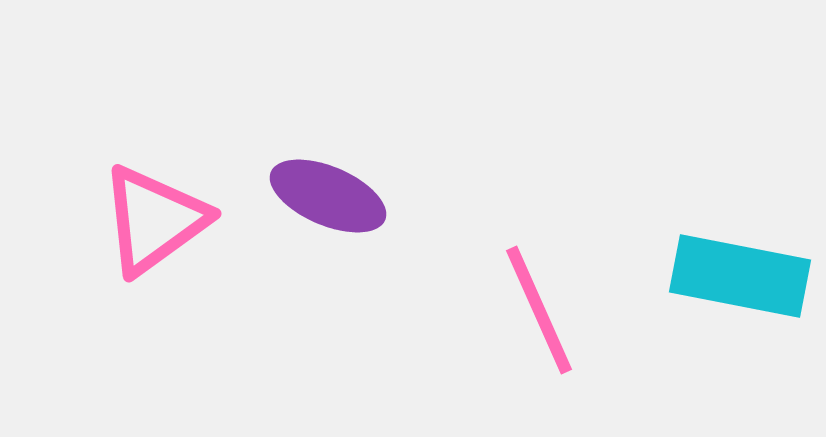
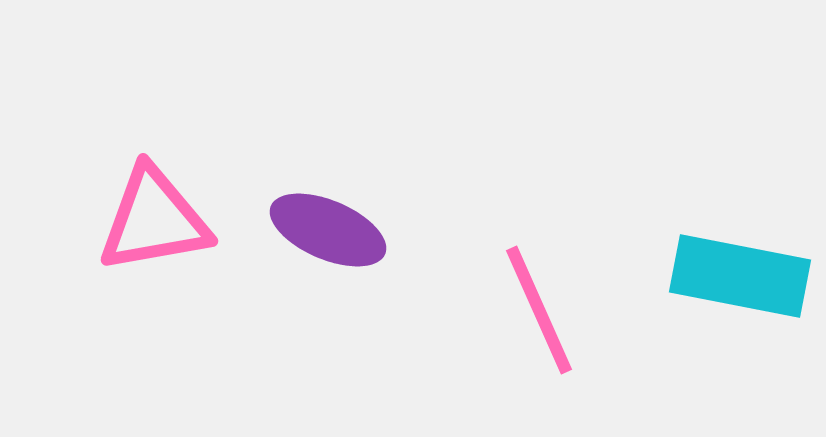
purple ellipse: moved 34 px down
pink triangle: rotated 26 degrees clockwise
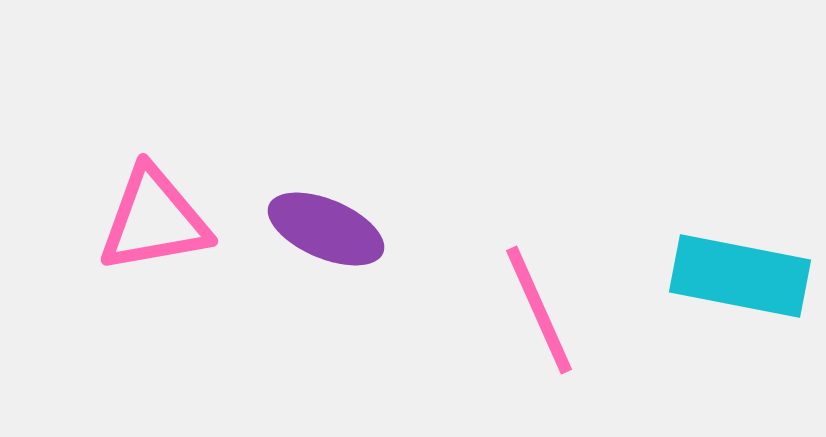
purple ellipse: moved 2 px left, 1 px up
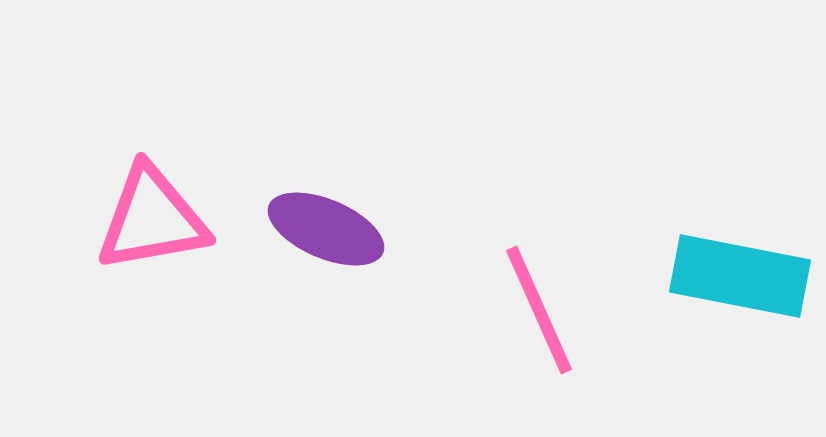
pink triangle: moved 2 px left, 1 px up
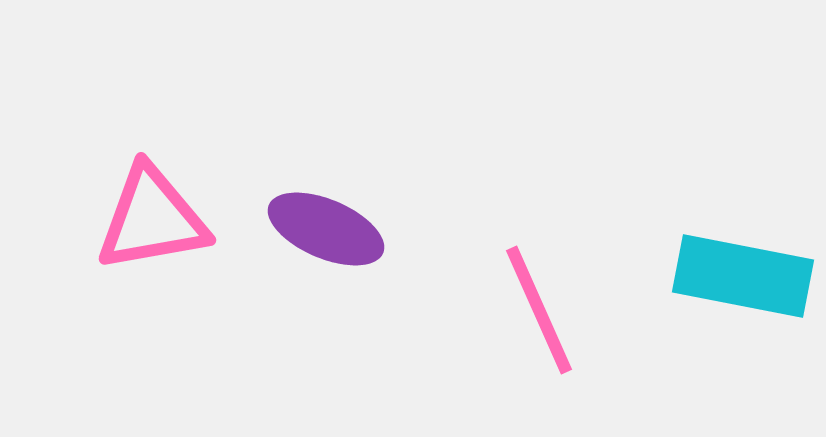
cyan rectangle: moved 3 px right
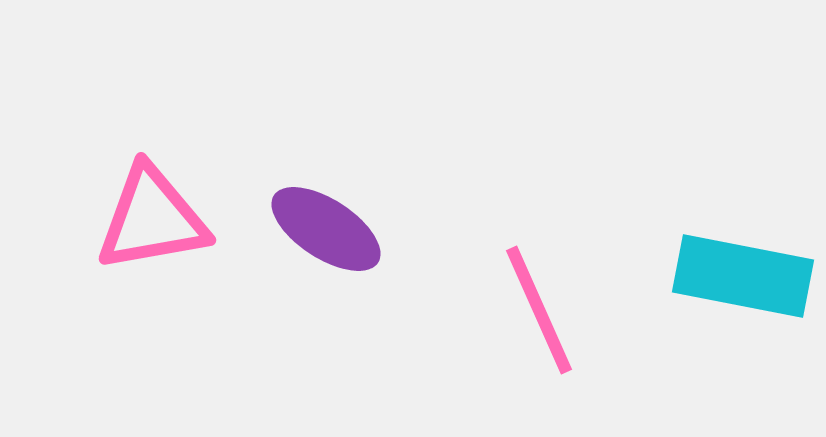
purple ellipse: rotated 10 degrees clockwise
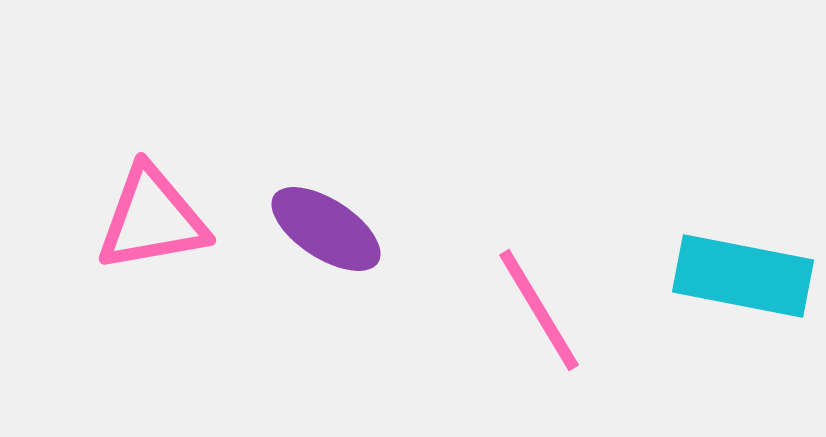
pink line: rotated 7 degrees counterclockwise
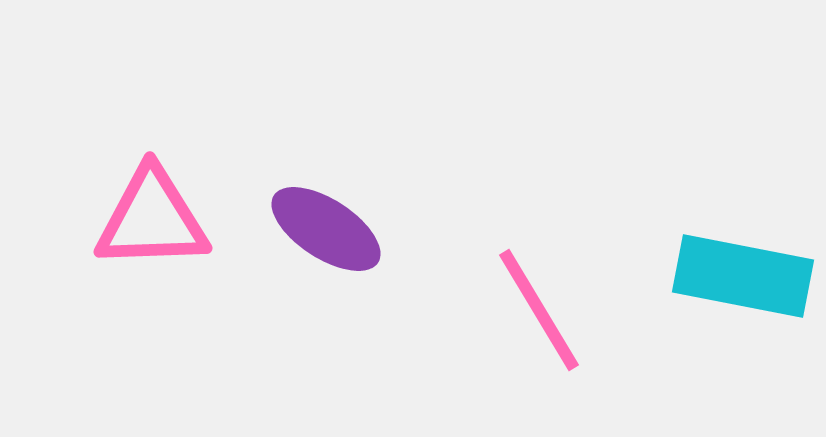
pink triangle: rotated 8 degrees clockwise
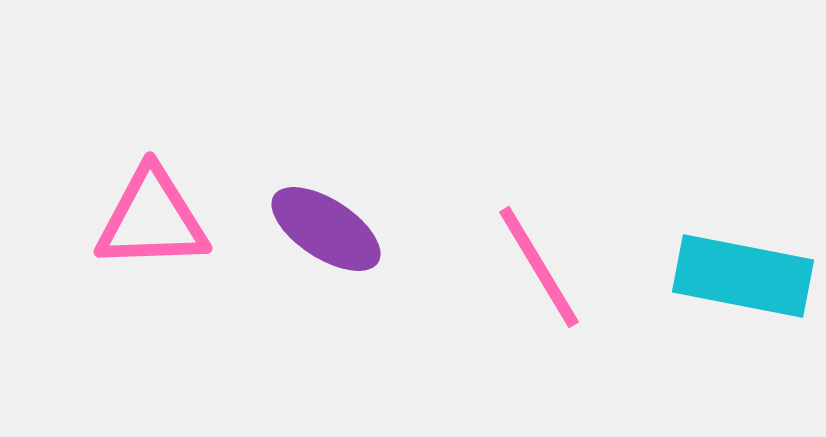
pink line: moved 43 px up
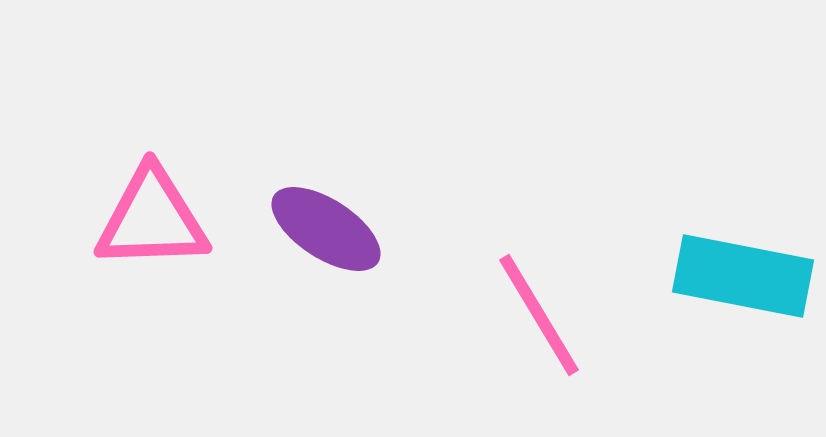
pink line: moved 48 px down
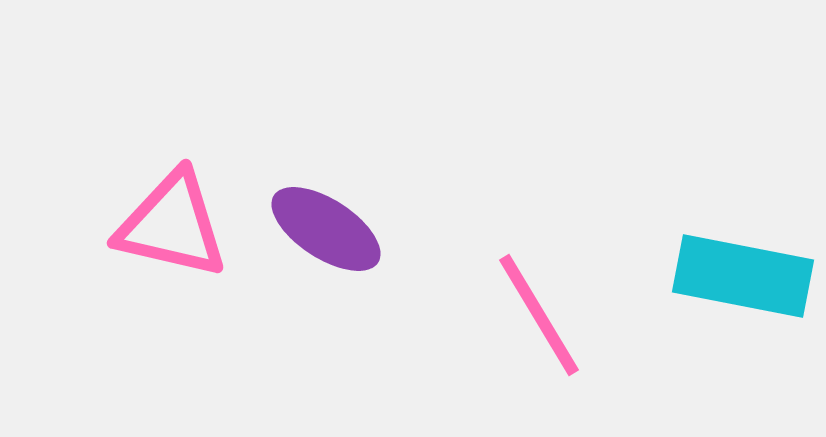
pink triangle: moved 20 px right, 6 px down; rotated 15 degrees clockwise
